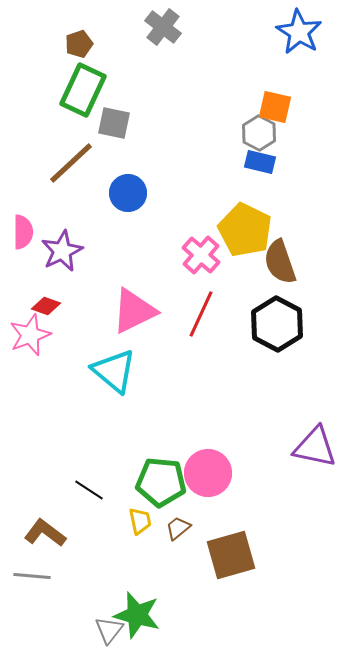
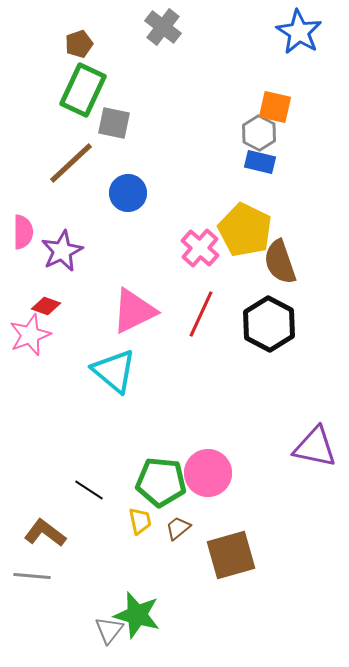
pink cross: moved 1 px left, 7 px up
black hexagon: moved 8 px left
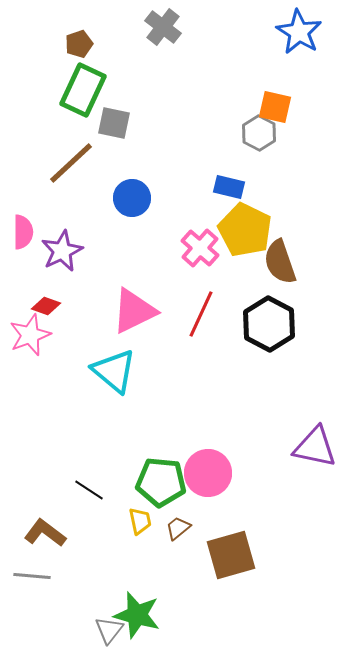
blue rectangle: moved 31 px left, 25 px down
blue circle: moved 4 px right, 5 px down
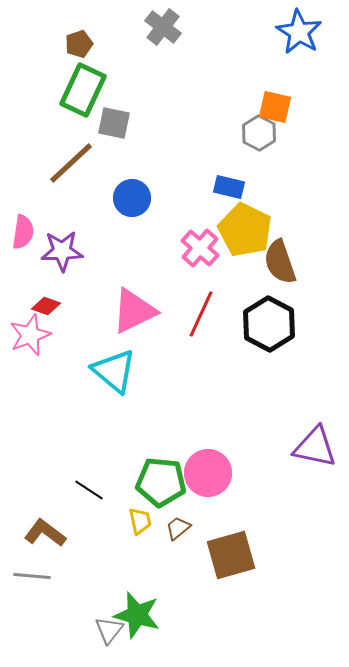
pink semicircle: rotated 8 degrees clockwise
purple star: rotated 24 degrees clockwise
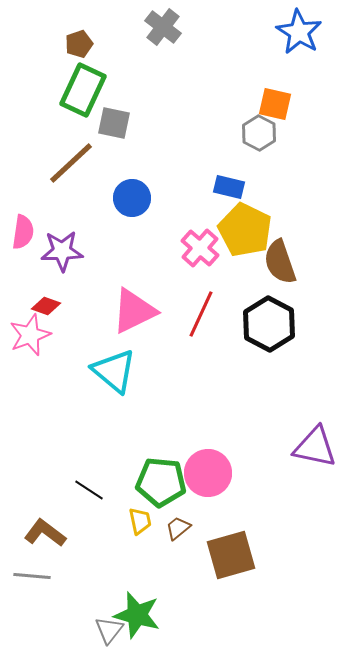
orange square: moved 3 px up
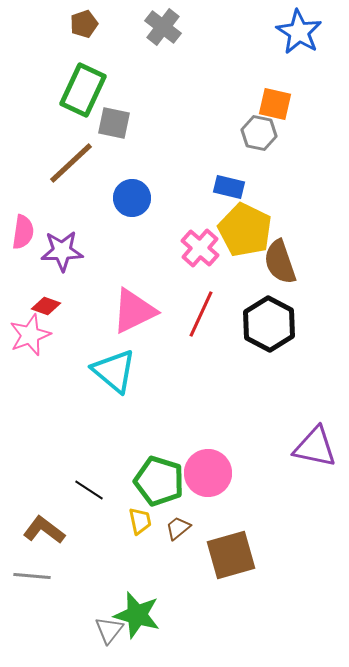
brown pentagon: moved 5 px right, 20 px up
gray hexagon: rotated 16 degrees counterclockwise
green pentagon: moved 2 px left, 1 px up; rotated 12 degrees clockwise
brown L-shape: moved 1 px left, 3 px up
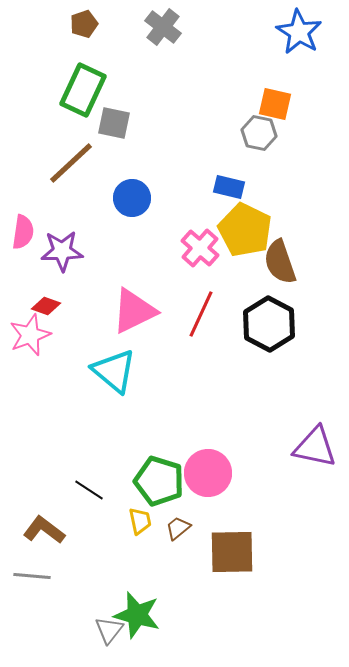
brown square: moved 1 px right, 3 px up; rotated 15 degrees clockwise
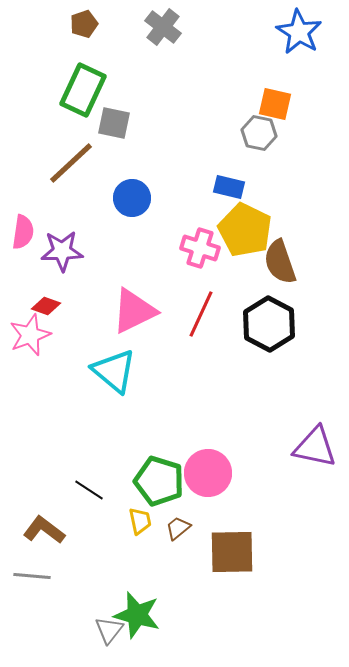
pink cross: rotated 24 degrees counterclockwise
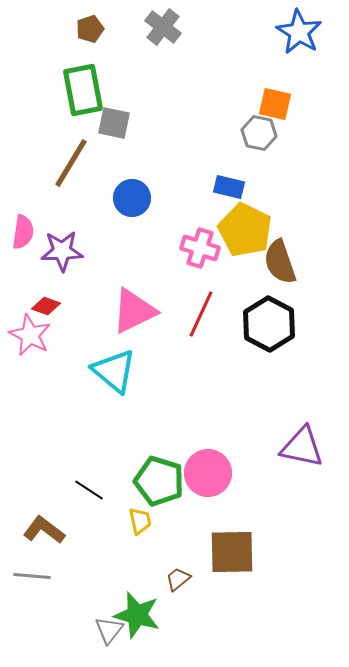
brown pentagon: moved 6 px right, 5 px down
green rectangle: rotated 36 degrees counterclockwise
brown line: rotated 16 degrees counterclockwise
pink star: rotated 24 degrees counterclockwise
purple triangle: moved 13 px left
brown trapezoid: moved 51 px down
